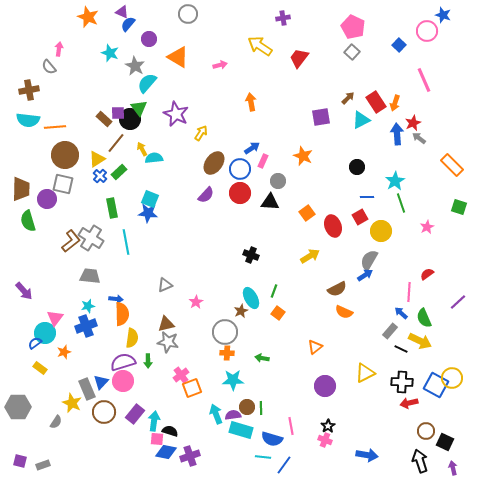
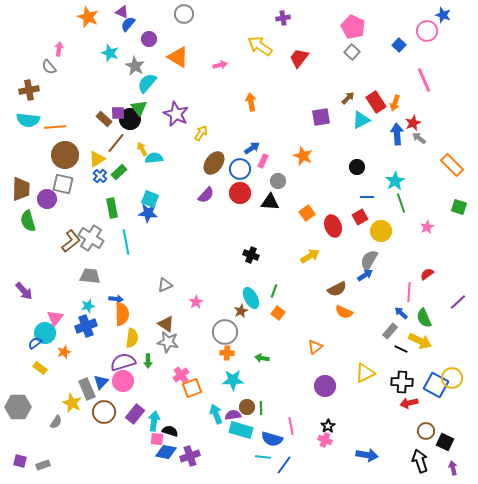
gray circle at (188, 14): moved 4 px left
brown triangle at (166, 324): rotated 48 degrees clockwise
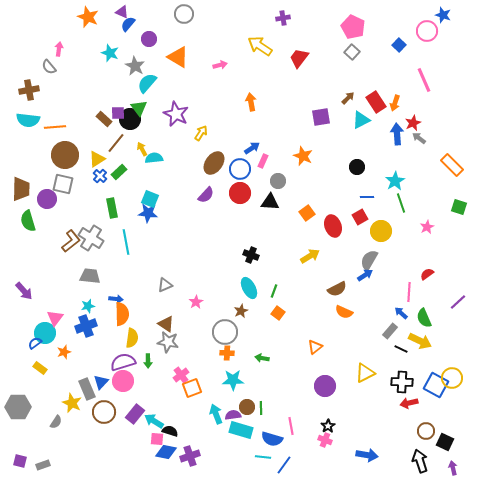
cyan ellipse at (251, 298): moved 2 px left, 10 px up
cyan arrow at (154, 421): rotated 66 degrees counterclockwise
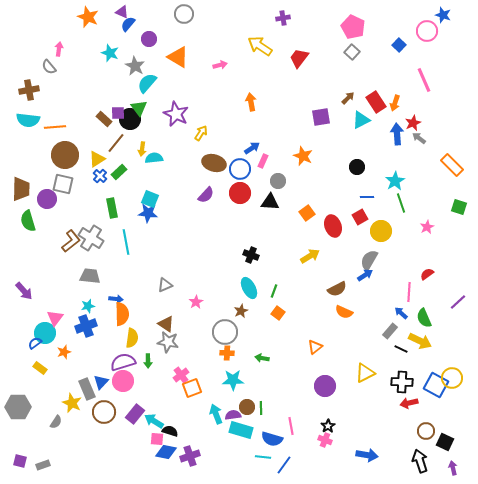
yellow arrow at (142, 149): rotated 144 degrees counterclockwise
brown ellipse at (214, 163): rotated 70 degrees clockwise
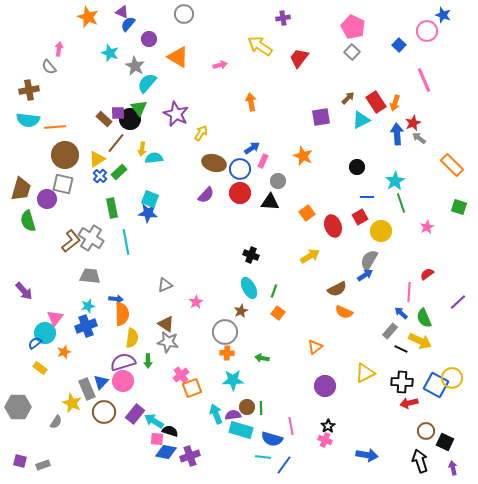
brown trapezoid at (21, 189): rotated 15 degrees clockwise
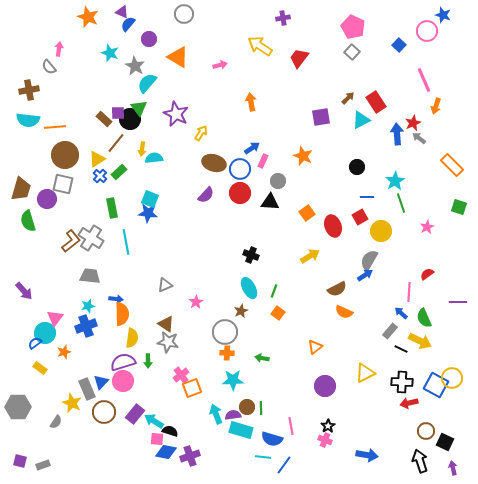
orange arrow at (395, 103): moved 41 px right, 3 px down
purple line at (458, 302): rotated 42 degrees clockwise
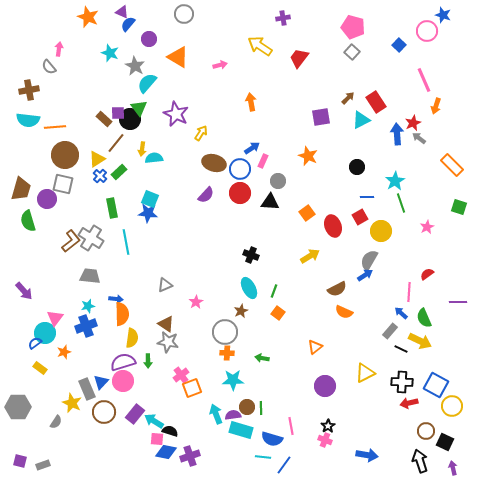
pink pentagon at (353, 27): rotated 10 degrees counterclockwise
orange star at (303, 156): moved 5 px right
yellow circle at (452, 378): moved 28 px down
